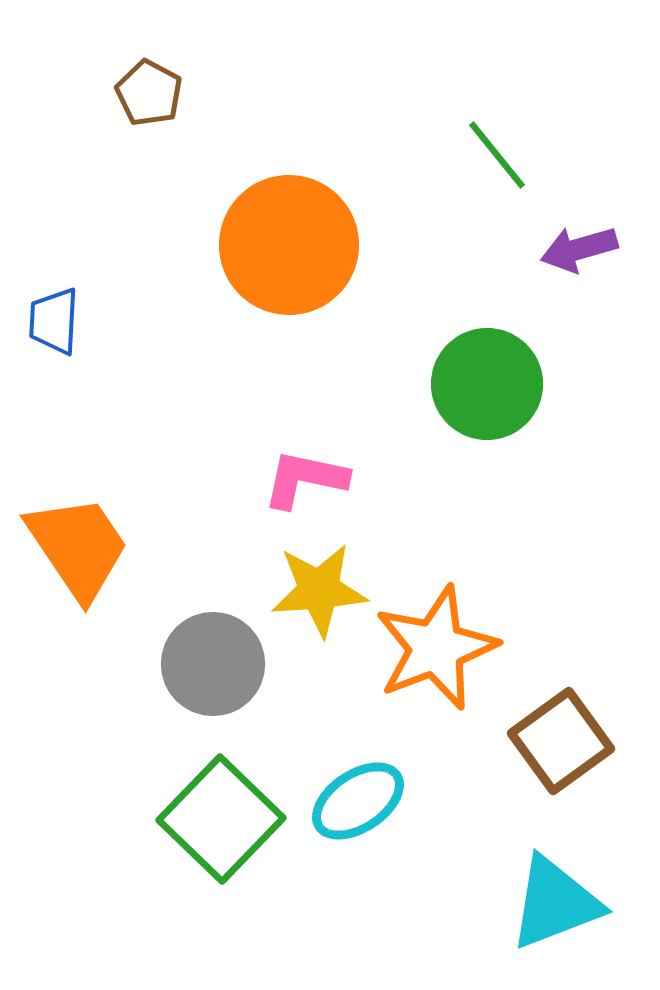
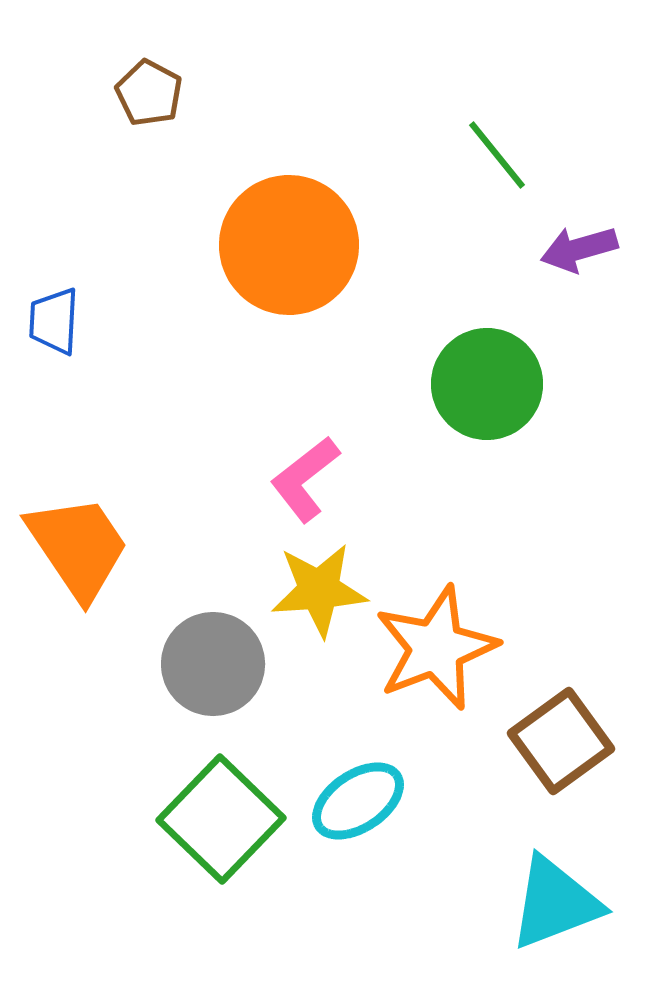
pink L-shape: rotated 50 degrees counterclockwise
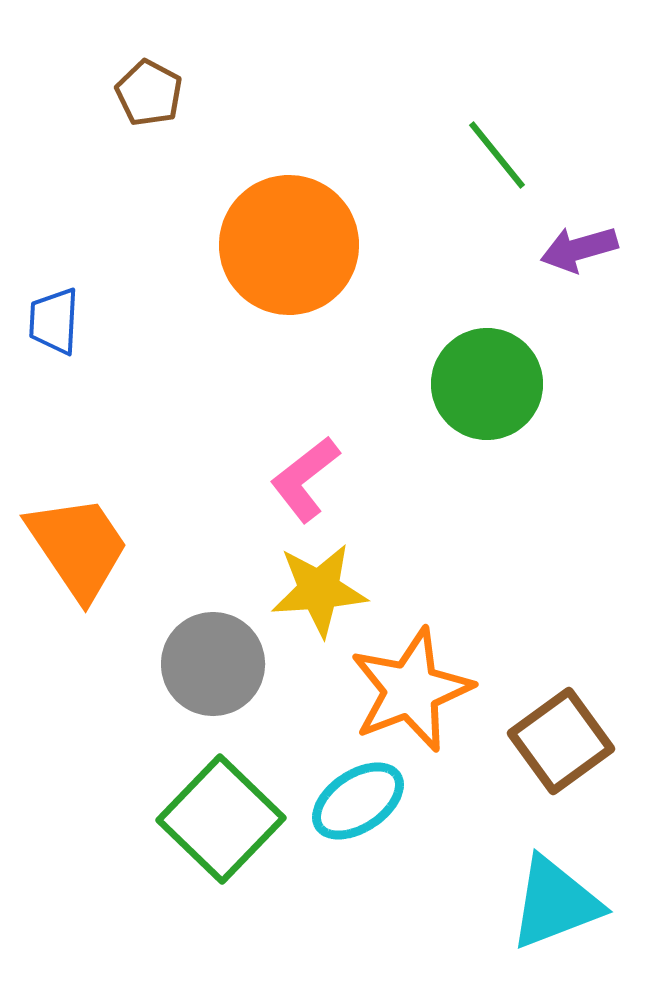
orange star: moved 25 px left, 42 px down
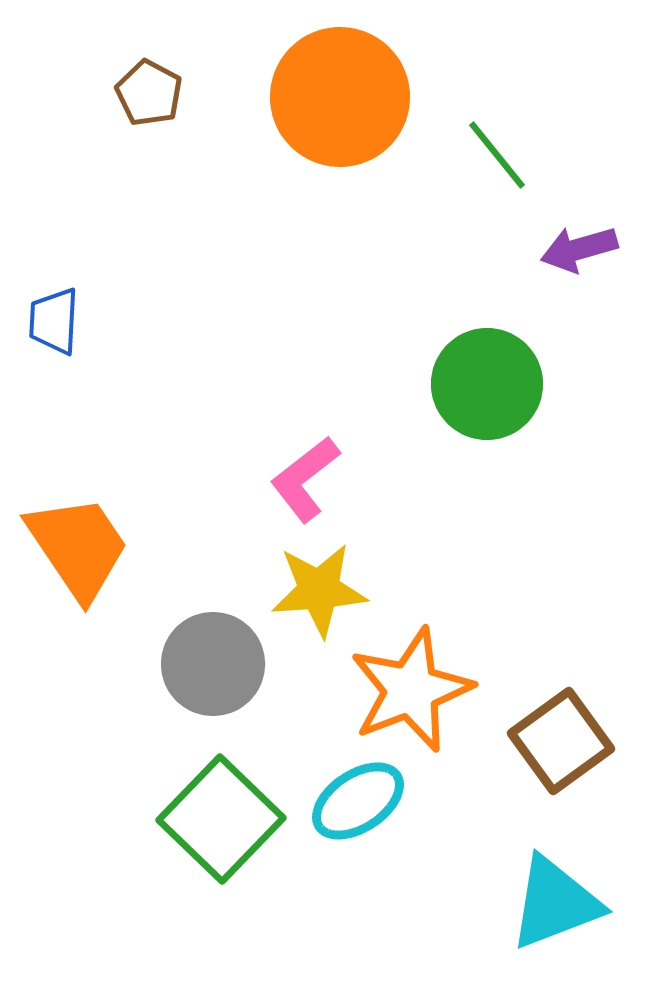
orange circle: moved 51 px right, 148 px up
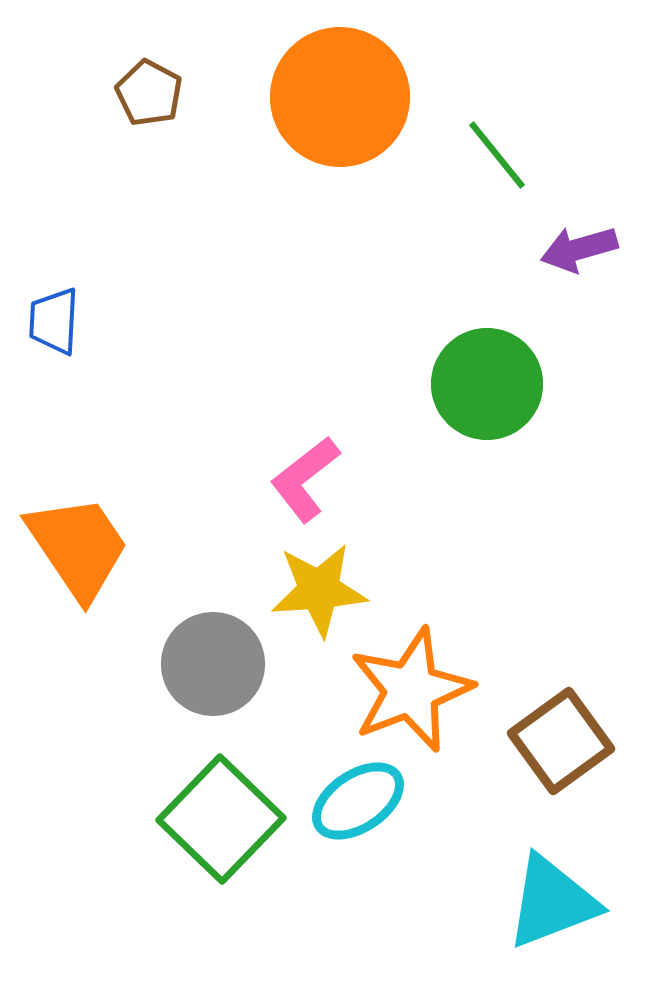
cyan triangle: moved 3 px left, 1 px up
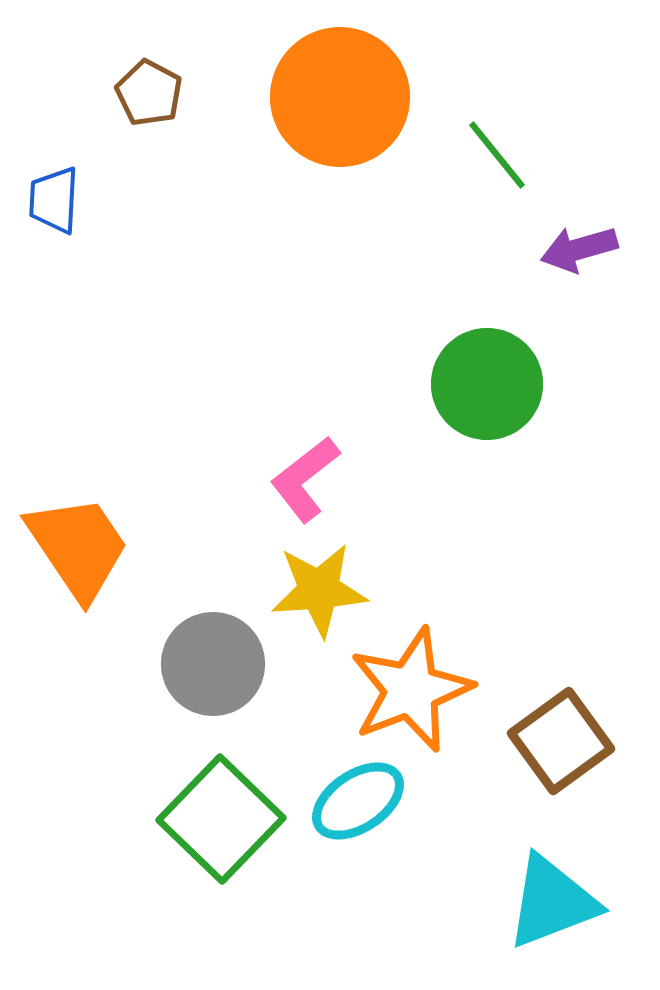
blue trapezoid: moved 121 px up
